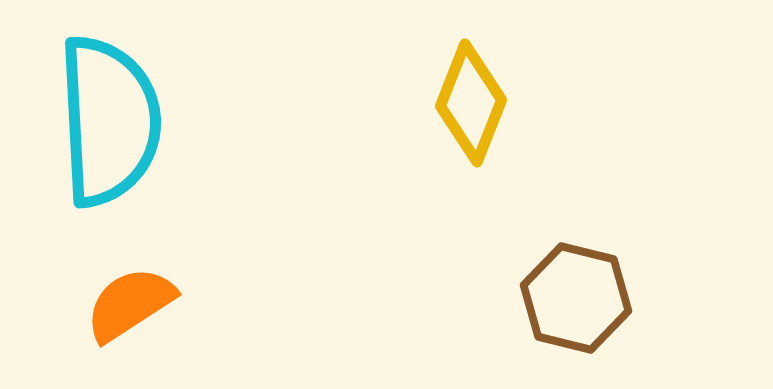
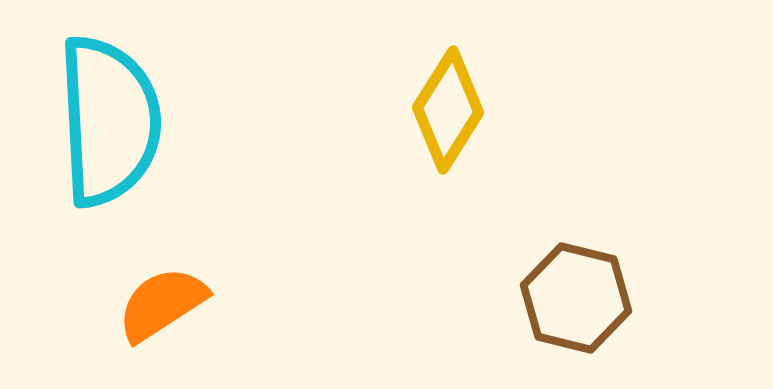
yellow diamond: moved 23 px left, 7 px down; rotated 11 degrees clockwise
orange semicircle: moved 32 px right
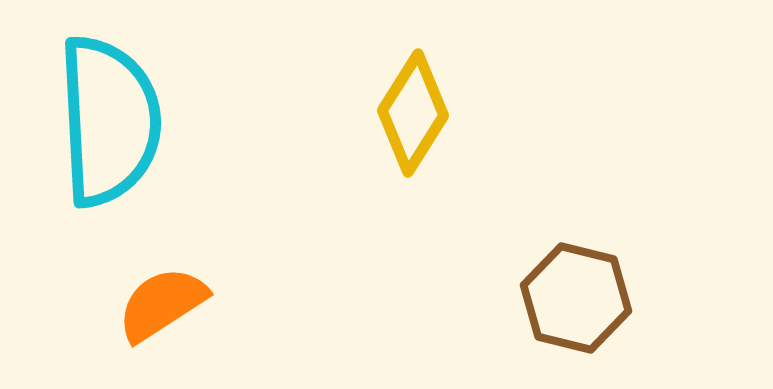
yellow diamond: moved 35 px left, 3 px down
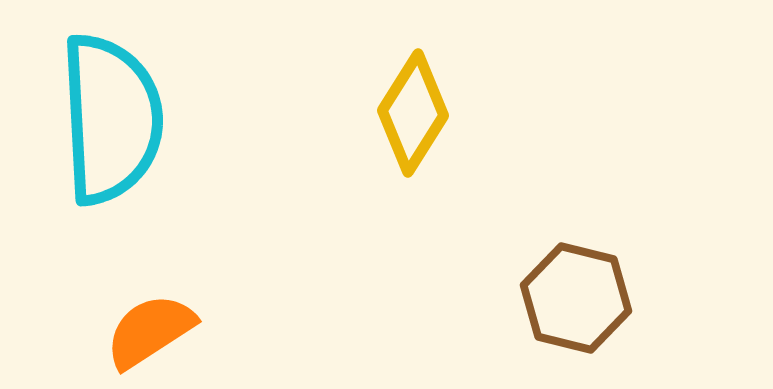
cyan semicircle: moved 2 px right, 2 px up
orange semicircle: moved 12 px left, 27 px down
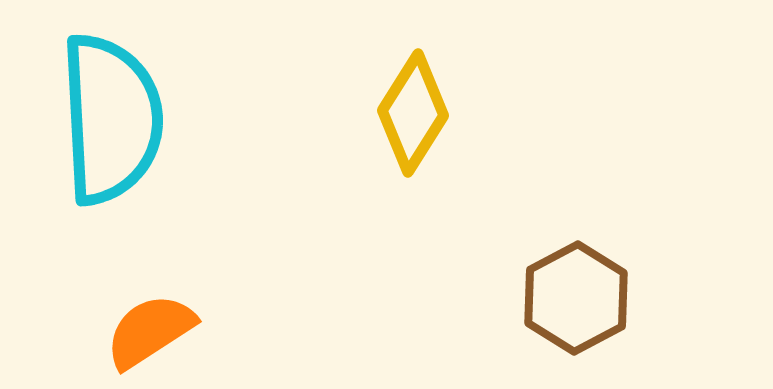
brown hexagon: rotated 18 degrees clockwise
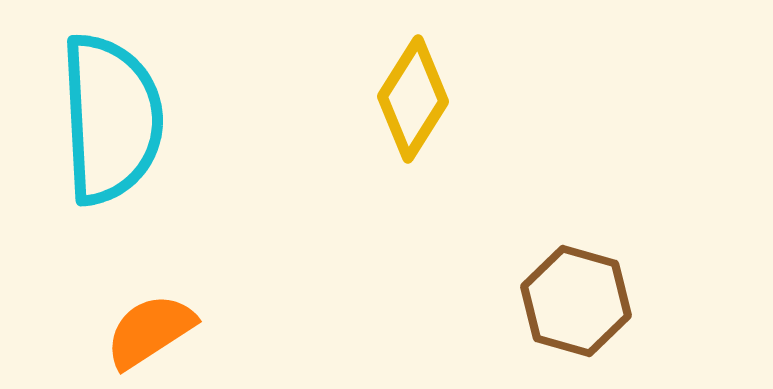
yellow diamond: moved 14 px up
brown hexagon: moved 3 px down; rotated 16 degrees counterclockwise
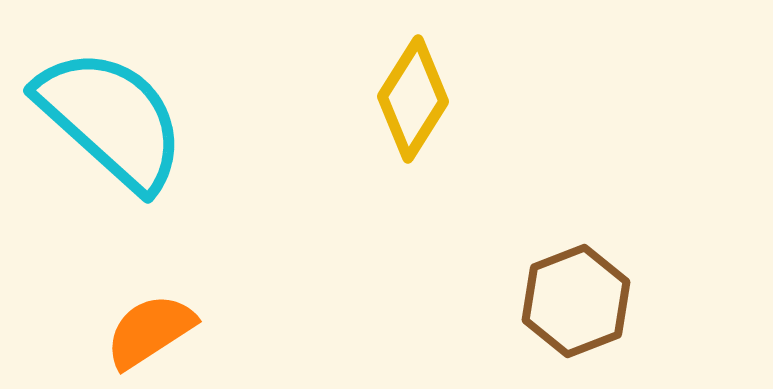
cyan semicircle: rotated 45 degrees counterclockwise
brown hexagon: rotated 23 degrees clockwise
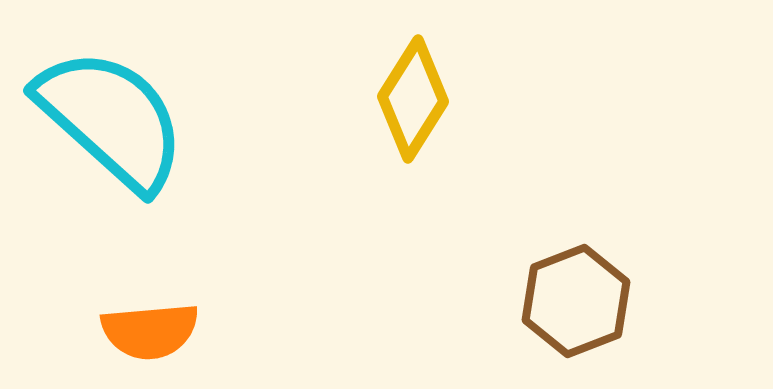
orange semicircle: rotated 152 degrees counterclockwise
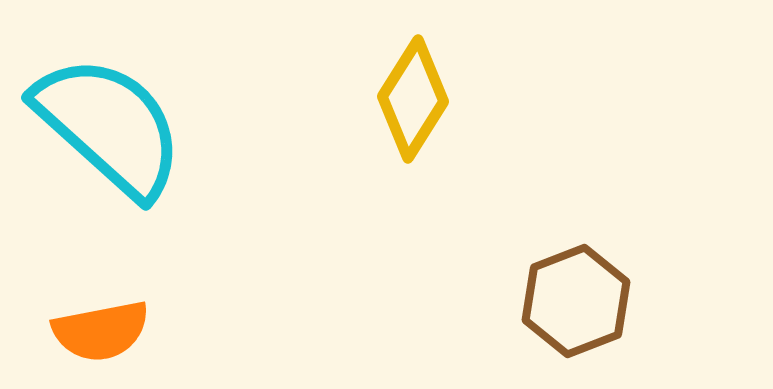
cyan semicircle: moved 2 px left, 7 px down
orange semicircle: moved 49 px left; rotated 6 degrees counterclockwise
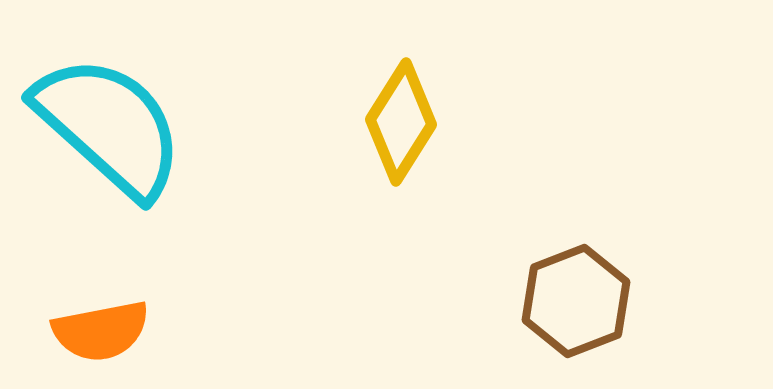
yellow diamond: moved 12 px left, 23 px down
